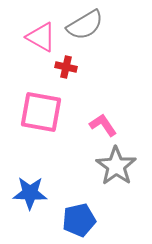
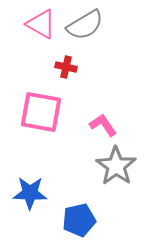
pink triangle: moved 13 px up
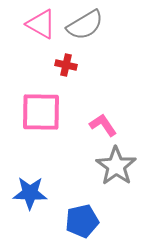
red cross: moved 2 px up
pink square: rotated 9 degrees counterclockwise
blue pentagon: moved 3 px right, 1 px down
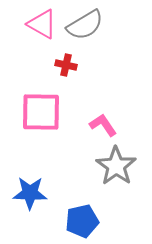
pink triangle: moved 1 px right
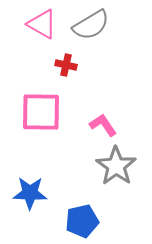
gray semicircle: moved 6 px right
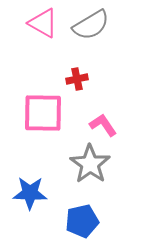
pink triangle: moved 1 px right, 1 px up
red cross: moved 11 px right, 14 px down; rotated 25 degrees counterclockwise
pink square: moved 2 px right, 1 px down
gray star: moved 26 px left, 2 px up
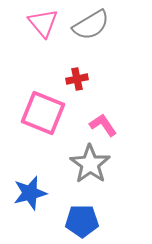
pink triangle: rotated 20 degrees clockwise
pink square: rotated 21 degrees clockwise
blue star: rotated 16 degrees counterclockwise
blue pentagon: rotated 12 degrees clockwise
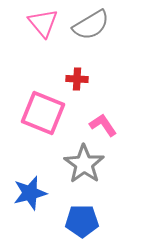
red cross: rotated 15 degrees clockwise
gray star: moved 6 px left
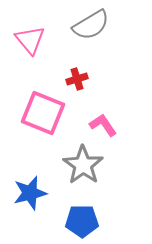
pink triangle: moved 13 px left, 17 px down
red cross: rotated 20 degrees counterclockwise
gray star: moved 1 px left, 1 px down
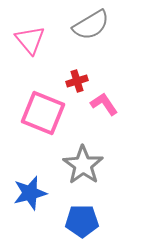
red cross: moved 2 px down
pink L-shape: moved 1 px right, 21 px up
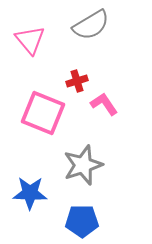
gray star: rotated 18 degrees clockwise
blue star: rotated 16 degrees clockwise
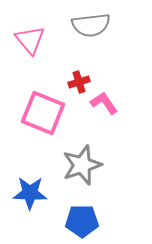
gray semicircle: rotated 24 degrees clockwise
red cross: moved 2 px right, 1 px down
pink L-shape: moved 1 px up
gray star: moved 1 px left
